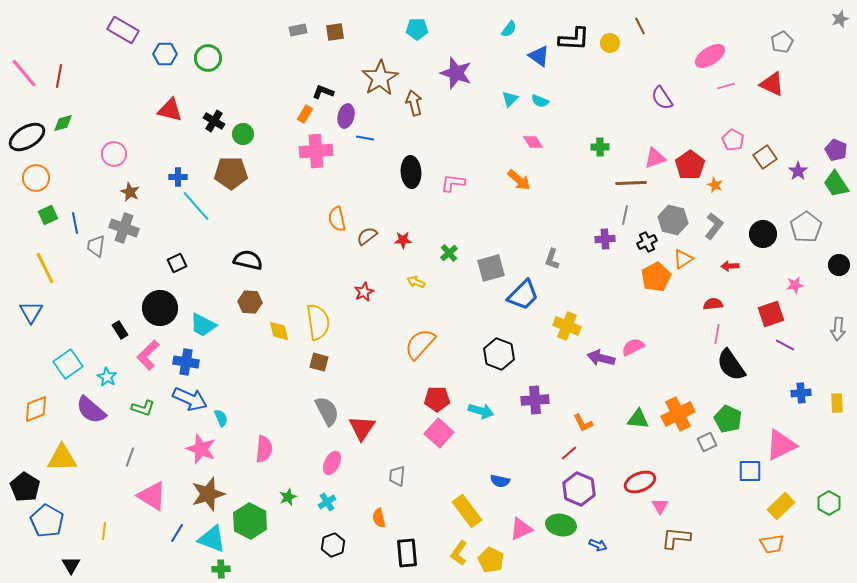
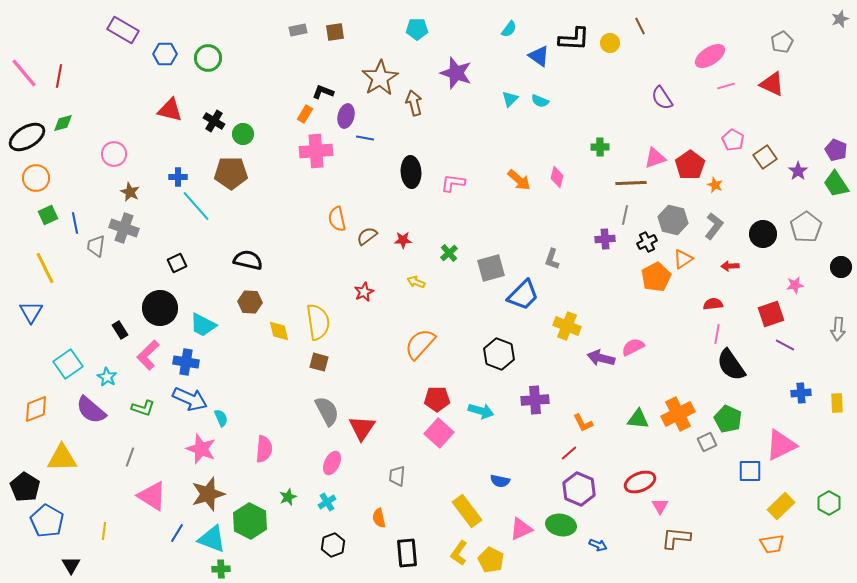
pink diamond at (533, 142): moved 24 px right, 35 px down; rotated 45 degrees clockwise
black circle at (839, 265): moved 2 px right, 2 px down
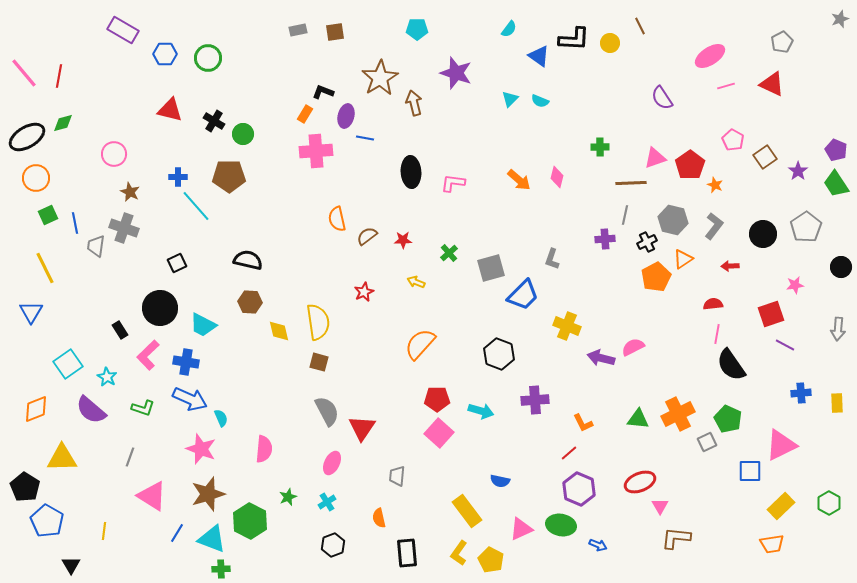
brown pentagon at (231, 173): moved 2 px left, 3 px down
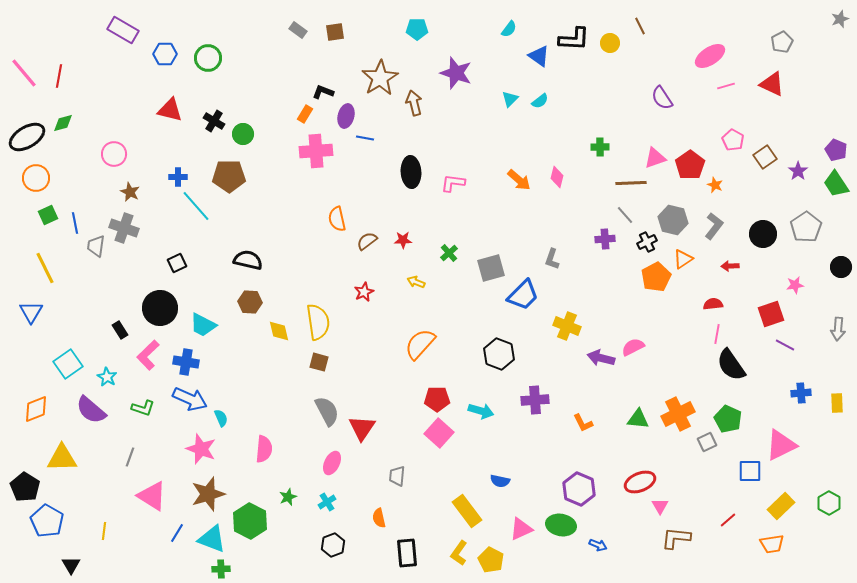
gray rectangle at (298, 30): rotated 48 degrees clockwise
cyan semicircle at (540, 101): rotated 60 degrees counterclockwise
gray line at (625, 215): rotated 54 degrees counterclockwise
brown semicircle at (367, 236): moved 5 px down
red line at (569, 453): moved 159 px right, 67 px down
